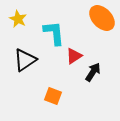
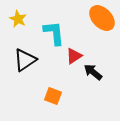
black arrow: rotated 84 degrees counterclockwise
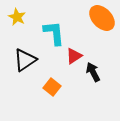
yellow star: moved 1 px left, 2 px up
black arrow: rotated 24 degrees clockwise
orange square: moved 1 px left, 9 px up; rotated 18 degrees clockwise
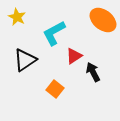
orange ellipse: moved 1 px right, 2 px down; rotated 8 degrees counterclockwise
cyan L-shape: rotated 112 degrees counterclockwise
orange square: moved 3 px right, 2 px down
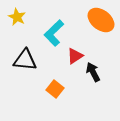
orange ellipse: moved 2 px left
cyan L-shape: rotated 16 degrees counterclockwise
red triangle: moved 1 px right
black triangle: rotated 40 degrees clockwise
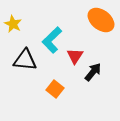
yellow star: moved 4 px left, 7 px down
cyan L-shape: moved 2 px left, 7 px down
red triangle: rotated 24 degrees counterclockwise
black arrow: rotated 66 degrees clockwise
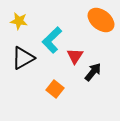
yellow star: moved 6 px right, 3 px up; rotated 18 degrees counterclockwise
black triangle: moved 2 px left, 2 px up; rotated 35 degrees counterclockwise
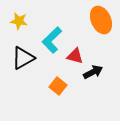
orange ellipse: rotated 28 degrees clockwise
red triangle: rotated 48 degrees counterclockwise
black arrow: rotated 24 degrees clockwise
orange square: moved 3 px right, 3 px up
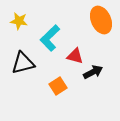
cyan L-shape: moved 2 px left, 2 px up
black triangle: moved 5 px down; rotated 15 degrees clockwise
orange square: rotated 18 degrees clockwise
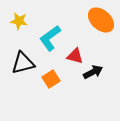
orange ellipse: rotated 24 degrees counterclockwise
cyan L-shape: rotated 8 degrees clockwise
orange square: moved 7 px left, 7 px up
